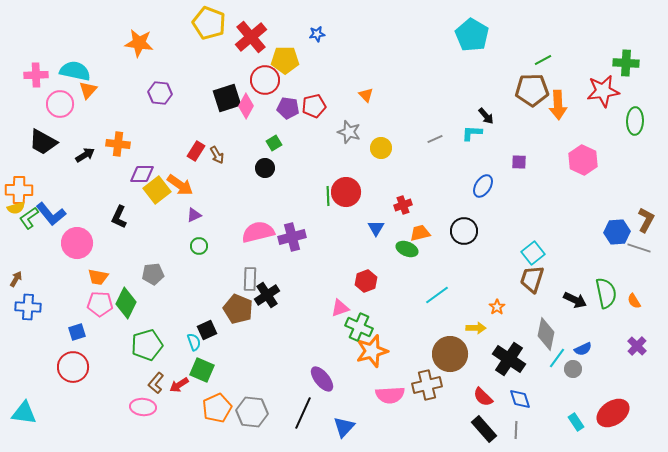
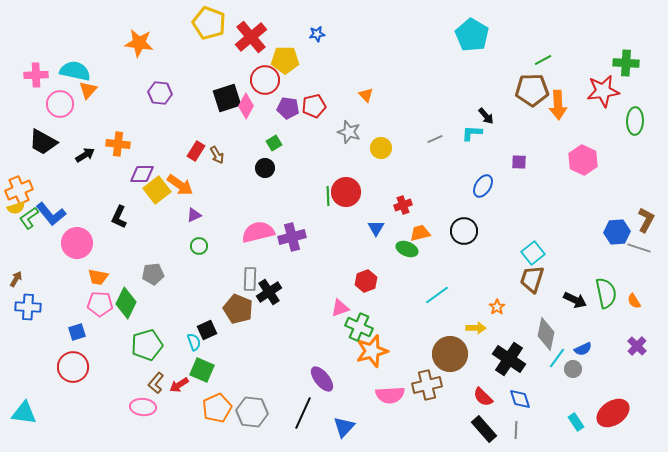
orange cross at (19, 190): rotated 24 degrees counterclockwise
black cross at (267, 295): moved 2 px right, 3 px up
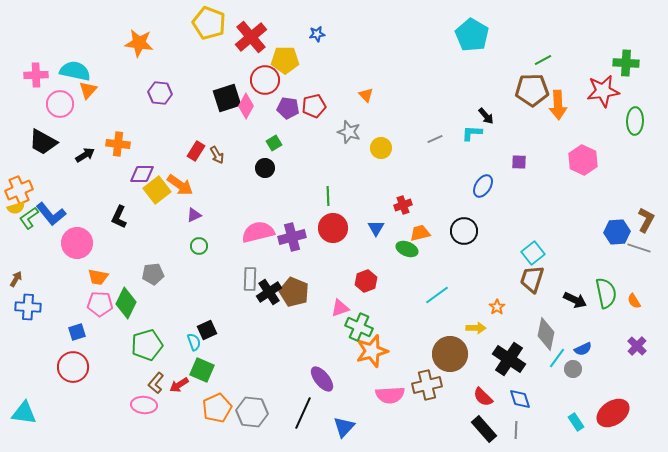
red circle at (346, 192): moved 13 px left, 36 px down
brown pentagon at (238, 309): moved 56 px right, 17 px up
pink ellipse at (143, 407): moved 1 px right, 2 px up
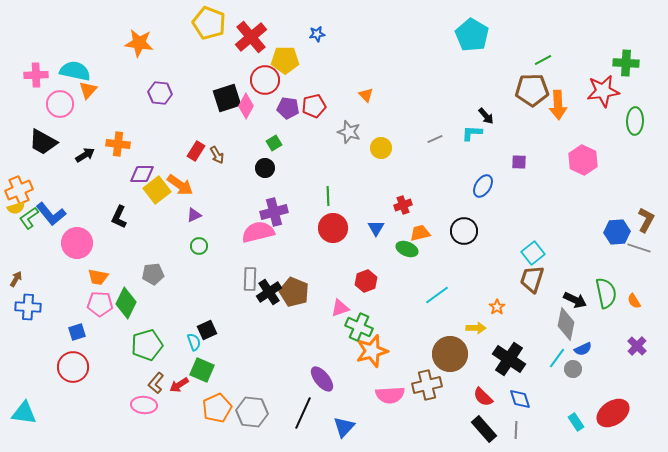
purple cross at (292, 237): moved 18 px left, 25 px up
gray diamond at (546, 334): moved 20 px right, 10 px up
